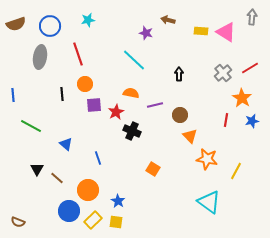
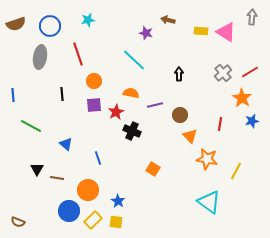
red line at (250, 68): moved 4 px down
orange circle at (85, 84): moved 9 px right, 3 px up
red line at (226, 120): moved 6 px left, 4 px down
brown line at (57, 178): rotated 32 degrees counterclockwise
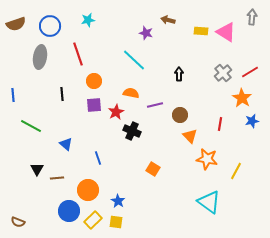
brown line at (57, 178): rotated 16 degrees counterclockwise
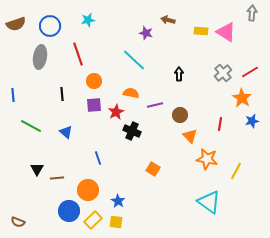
gray arrow at (252, 17): moved 4 px up
blue triangle at (66, 144): moved 12 px up
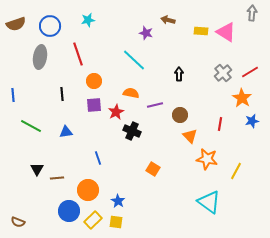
blue triangle at (66, 132): rotated 48 degrees counterclockwise
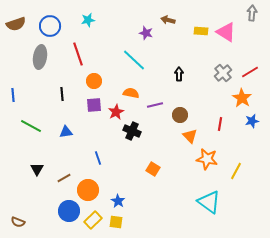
brown line at (57, 178): moved 7 px right; rotated 24 degrees counterclockwise
